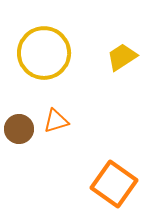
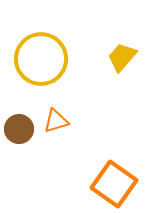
yellow circle: moved 3 px left, 6 px down
yellow trapezoid: rotated 16 degrees counterclockwise
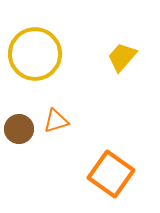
yellow circle: moved 6 px left, 5 px up
orange square: moved 3 px left, 10 px up
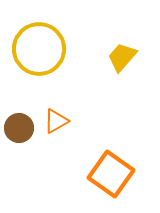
yellow circle: moved 4 px right, 5 px up
orange triangle: rotated 12 degrees counterclockwise
brown circle: moved 1 px up
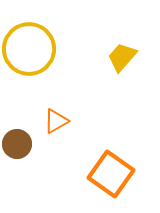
yellow circle: moved 10 px left
brown circle: moved 2 px left, 16 px down
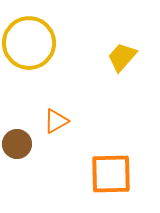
yellow circle: moved 6 px up
orange square: rotated 36 degrees counterclockwise
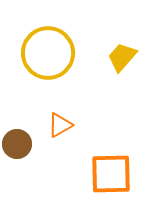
yellow circle: moved 19 px right, 10 px down
orange triangle: moved 4 px right, 4 px down
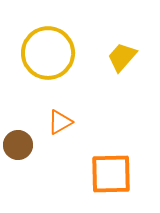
orange triangle: moved 3 px up
brown circle: moved 1 px right, 1 px down
